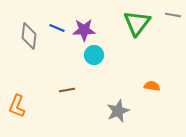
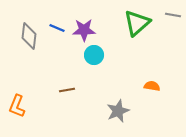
green triangle: rotated 12 degrees clockwise
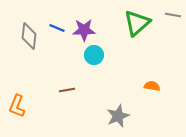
gray star: moved 5 px down
